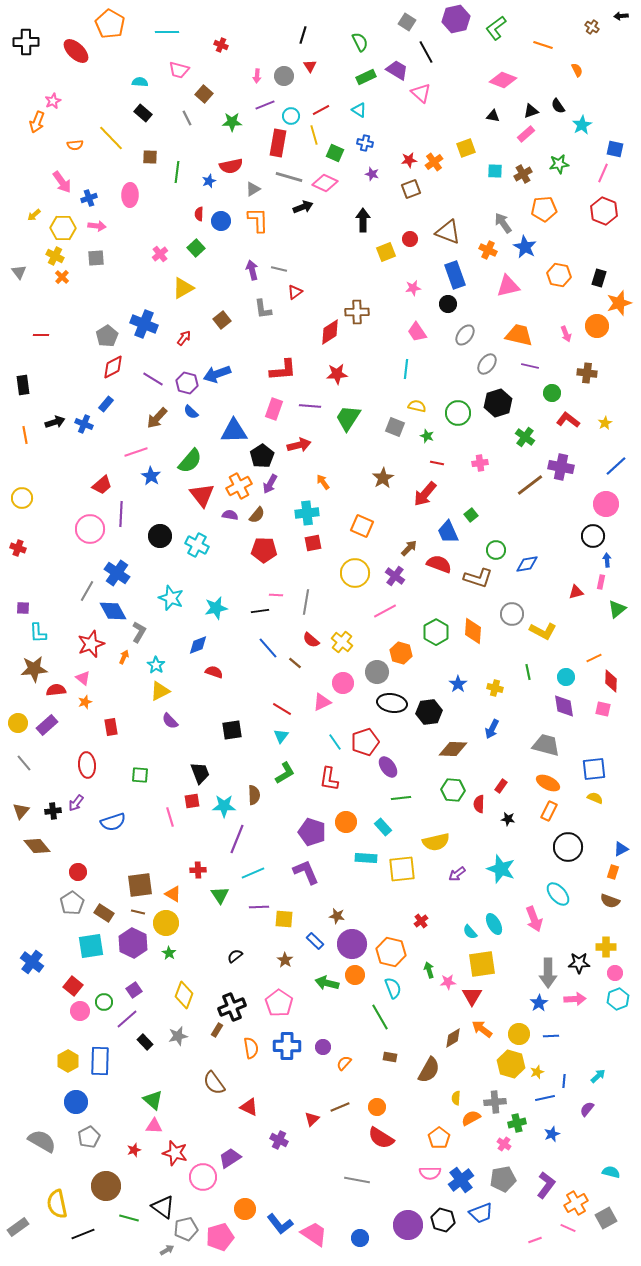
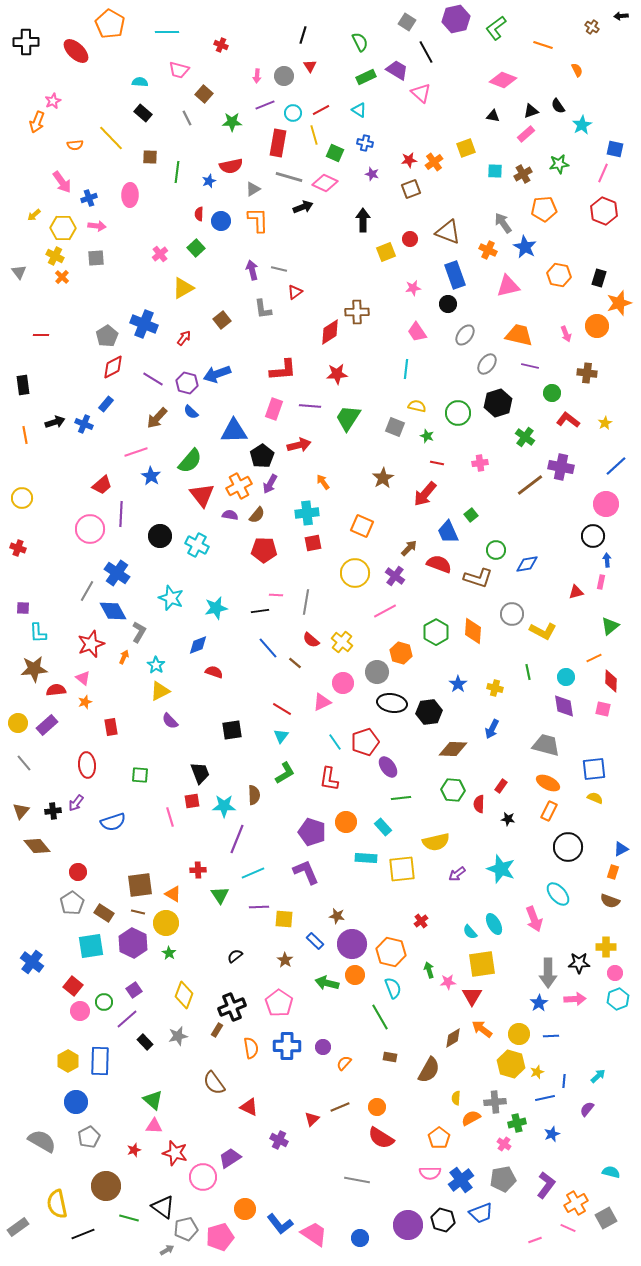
cyan circle at (291, 116): moved 2 px right, 3 px up
green triangle at (617, 609): moved 7 px left, 17 px down
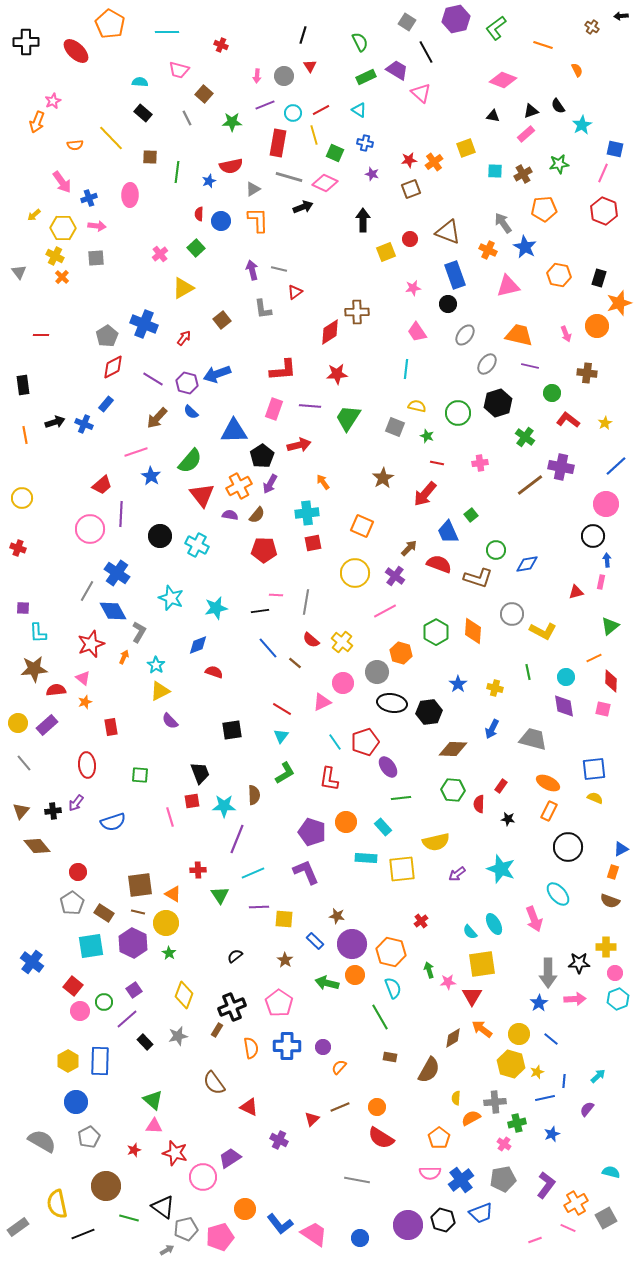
gray trapezoid at (546, 745): moved 13 px left, 6 px up
blue line at (551, 1036): moved 3 px down; rotated 42 degrees clockwise
orange semicircle at (344, 1063): moved 5 px left, 4 px down
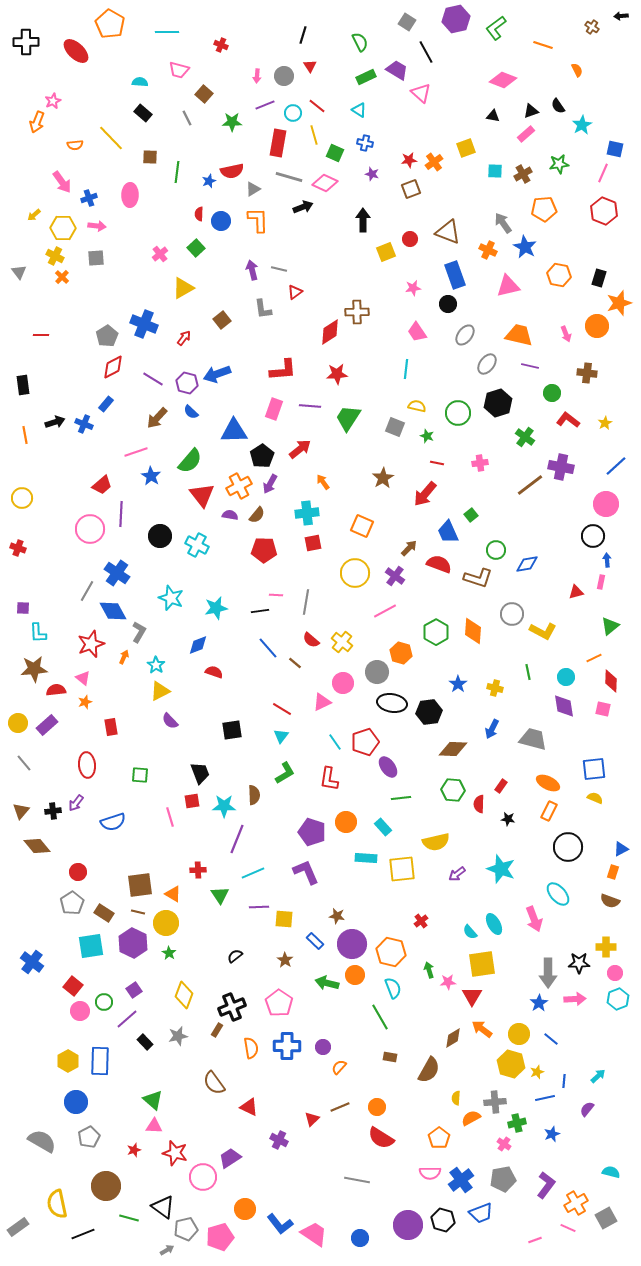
red line at (321, 110): moved 4 px left, 4 px up; rotated 66 degrees clockwise
red semicircle at (231, 166): moved 1 px right, 5 px down
red arrow at (299, 445): moved 1 px right, 4 px down; rotated 25 degrees counterclockwise
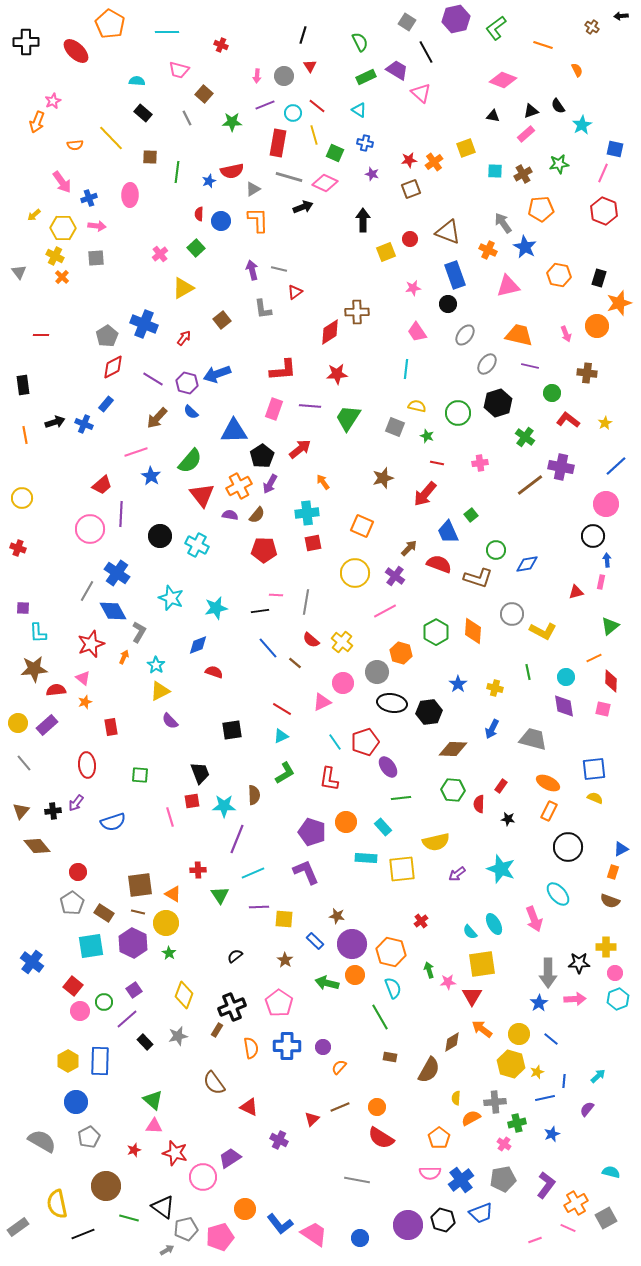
cyan semicircle at (140, 82): moved 3 px left, 1 px up
orange pentagon at (544, 209): moved 3 px left
brown star at (383, 478): rotated 15 degrees clockwise
cyan triangle at (281, 736): rotated 28 degrees clockwise
brown diamond at (453, 1038): moved 1 px left, 4 px down
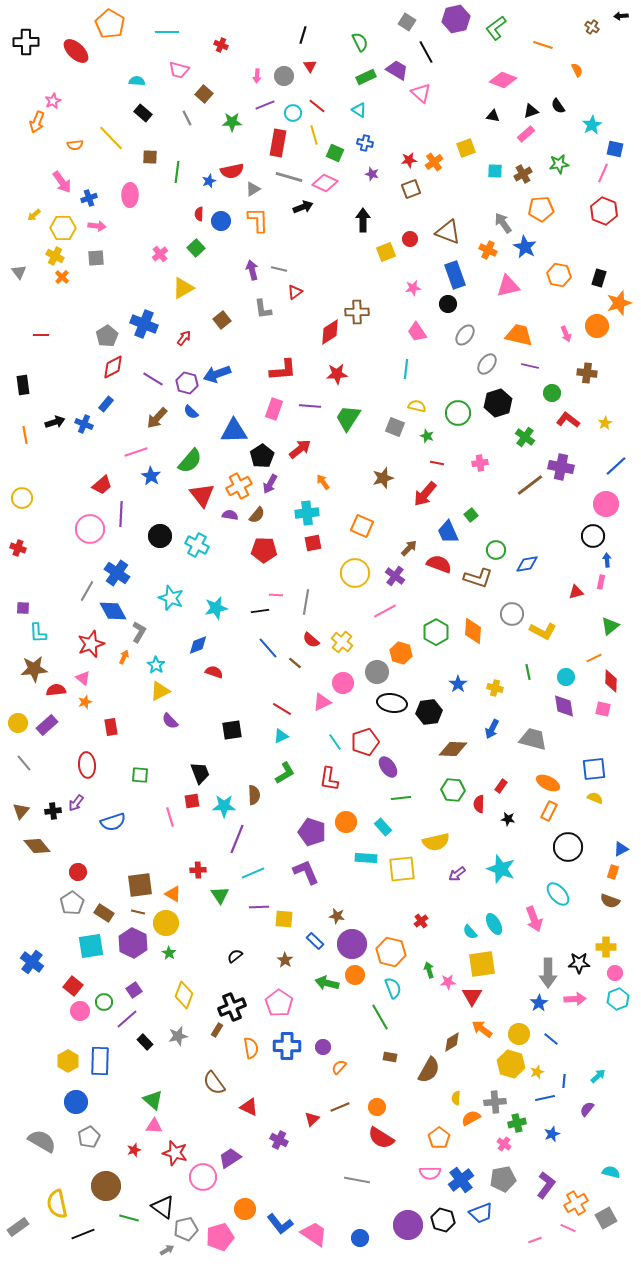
cyan star at (582, 125): moved 10 px right
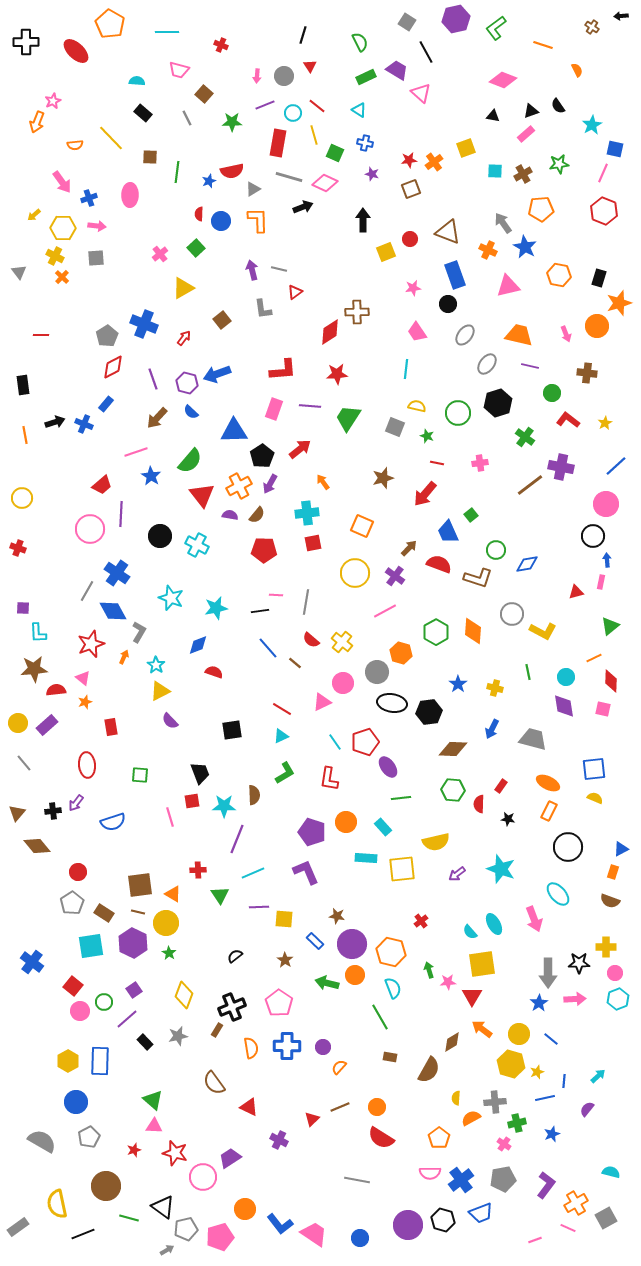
purple line at (153, 379): rotated 40 degrees clockwise
brown triangle at (21, 811): moved 4 px left, 2 px down
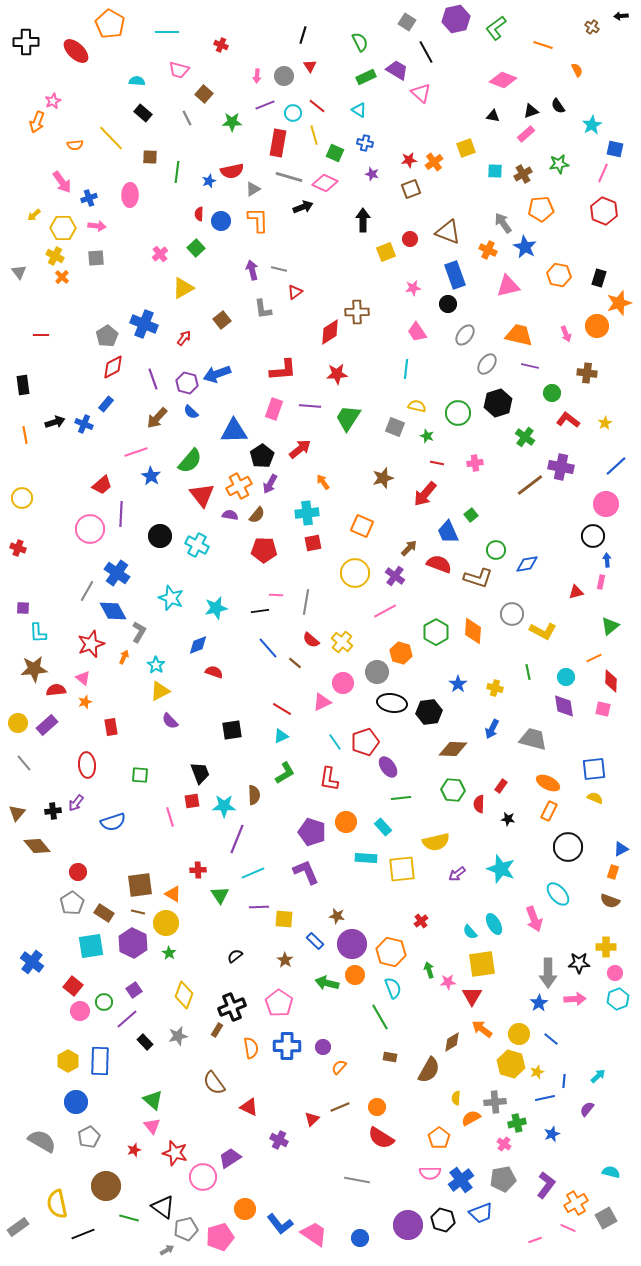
pink cross at (480, 463): moved 5 px left
pink triangle at (154, 1126): moved 2 px left; rotated 48 degrees clockwise
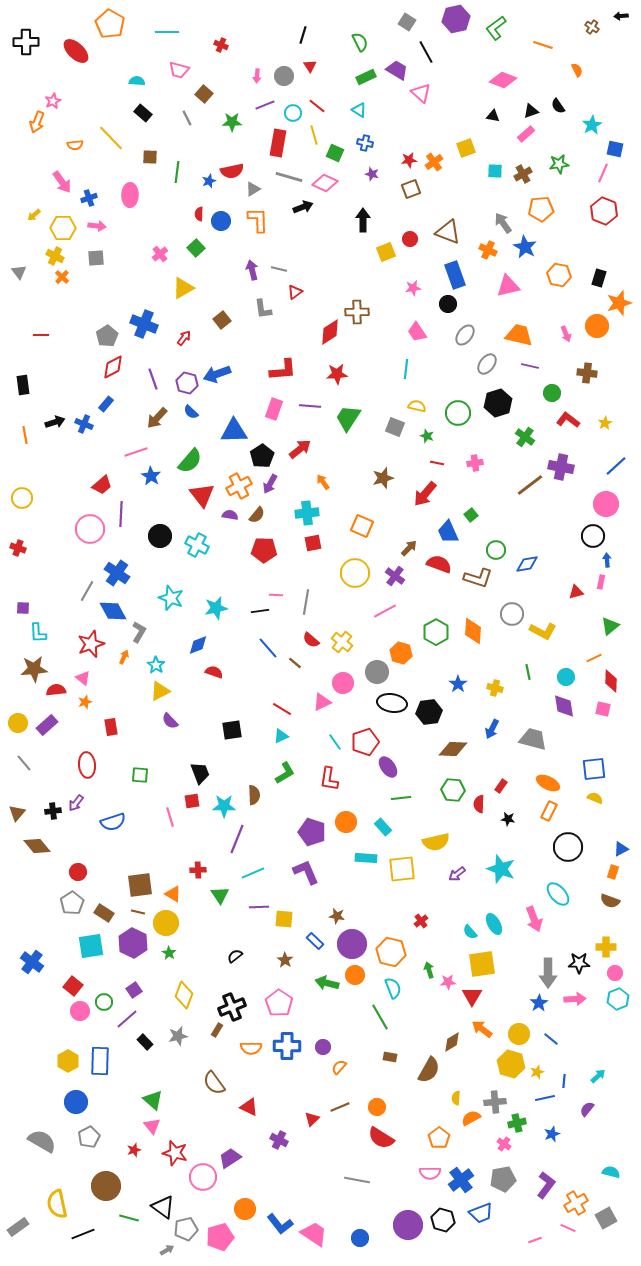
orange semicircle at (251, 1048): rotated 100 degrees clockwise
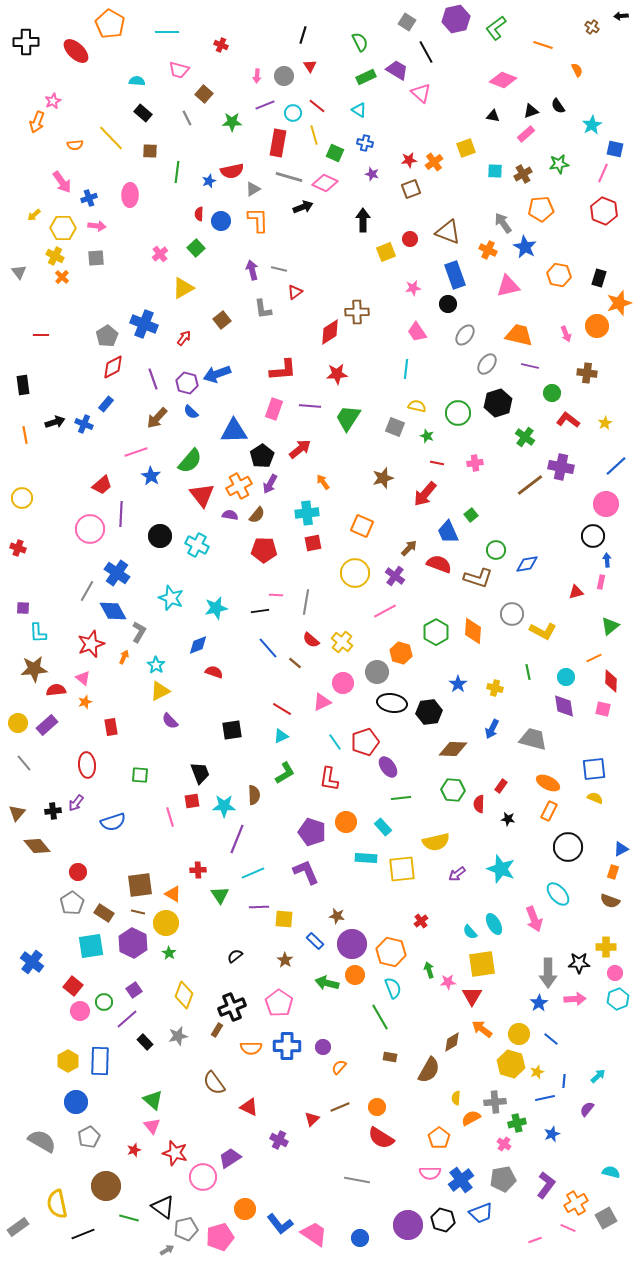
brown square at (150, 157): moved 6 px up
